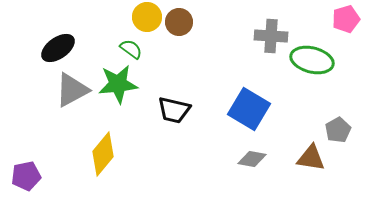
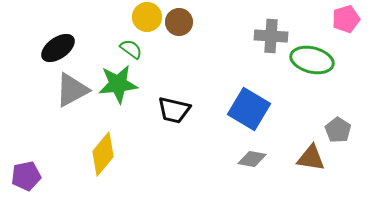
gray pentagon: rotated 10 degrees counterclockwise
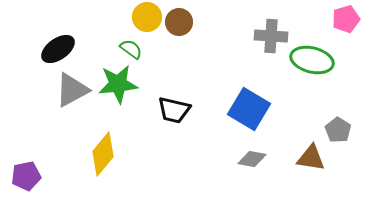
black ellipse: moved 1 px down
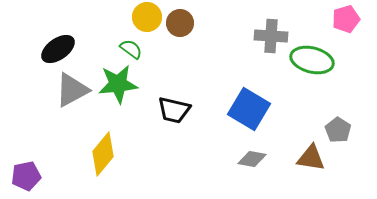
brown circle: moved 1 px right, 1 px down
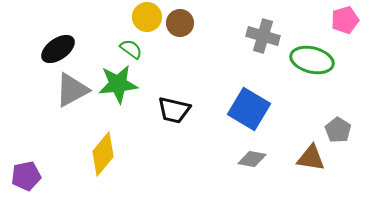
pink pentagon: moved 1 px left, 1 px down
gray cross: moved 8 px left; rotated 12 degrees clockwise
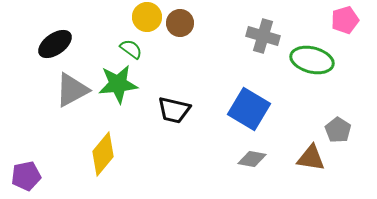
black ellipse: moved 3 px left, 5 px up
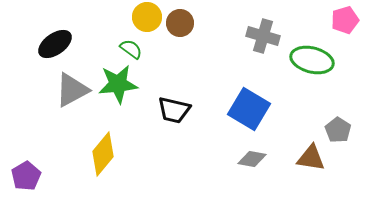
purple pentagon: rotated 20 degrees counterclockwise
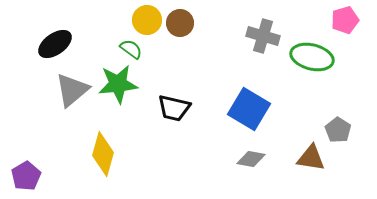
yellow circle: moved 3 px down
green ellipse: moved 3 px up
gray triangle: rotated 12 degrees counterclockwise
black trapezoid: moved 2 px up
yellow diamond: rotated 24 degrees counterclockwise
gray diamond: moved 1 px left
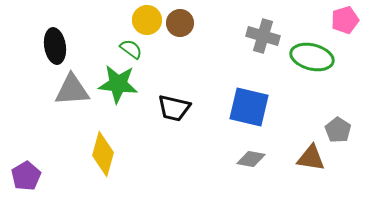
black ellipse: moved 2 px down; rotated 64 degrees counterclockwise
green star: rotated 12 degrees clockwise
gray triangle: rotated 36 degrees clockwise
blue square: moved 2 px up; rotated 18 degrees counterclockwise
